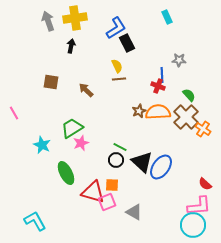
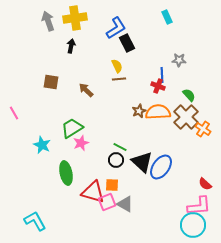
green ellipse: rotated 15 degrees clockwise
gray triangle: moved 9 px left, 8 px up
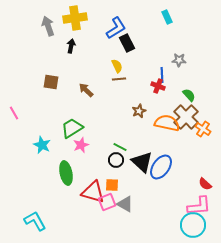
gray arrow: moved 5 px down
orange semicircle: moved 9 px right, 11 px down; rotated 15 degrees clockwise
pink star: moved 2 px down
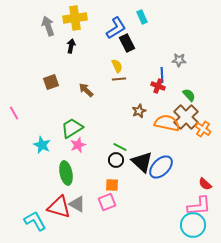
cyan rectangle: moved 25 px left
brown square: rotated 28 degrees counterclockwise
pink star: moved 3 px left
blue ellipse: rotated 10 degrees clockwise
red triangle: moved 34 px left, 15 px down
gray triangle: moved 48 px left
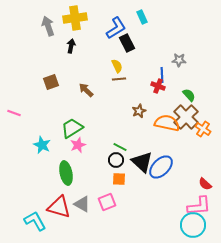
pink line: rotated 40 degrees counterclockwise
orange square: moved 7 px right, 6 px up
gray triangle: moved 5 px right
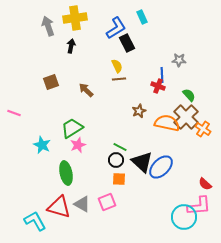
cyan circle: moved 9 px left, 8 px up
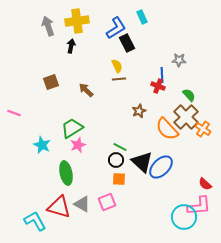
yellow cross: moved 2 px right, 3 px down
orange semicircle: moved 6 px down; rotated 145 degrees counterclockwise
